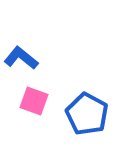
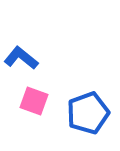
blue pentagon: moved 1 px right, 1 px up; rotated 24 degrees clockwise
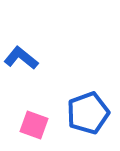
pink square: moved 24 px down
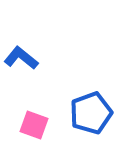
blue pentagon: moved 3 px right
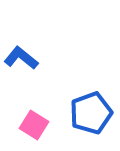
pink square: rotated 12 degrees clockwise
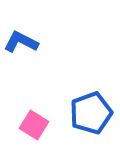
blue L-shape: moved 16 px up; rotated 12 degrees counterclockwise
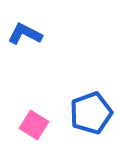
blue L-shape: moved 4 px right, 8 px up
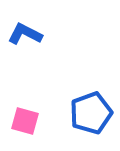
pink square: moved 9 px left, 4 px up; rotated 16 degrees counterclockwise
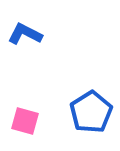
blue pentagon: moved 1 px up; rotated 12 degrees counterclockwise
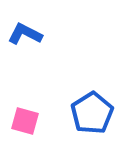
blue pentagon: moved 1 px right, 1 px down
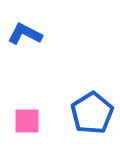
pink square: moved 2 px right; rotated 16 degrees counterclockwise
